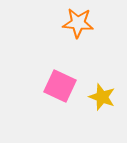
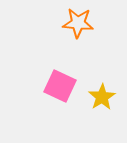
yellow star: rotated 20 degrees clockwise
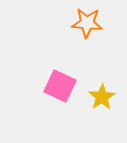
orange star: moved 9 px right
